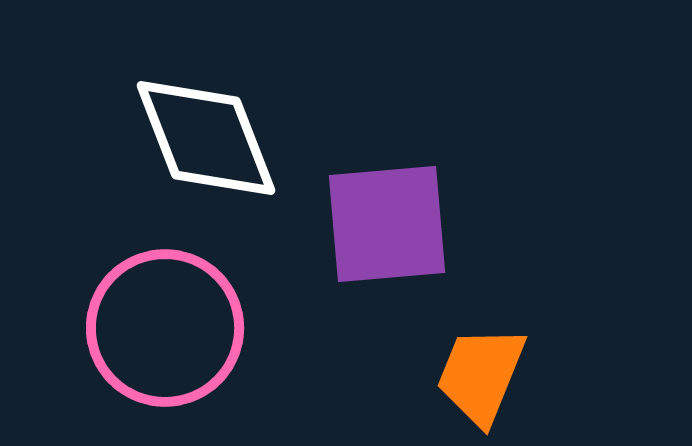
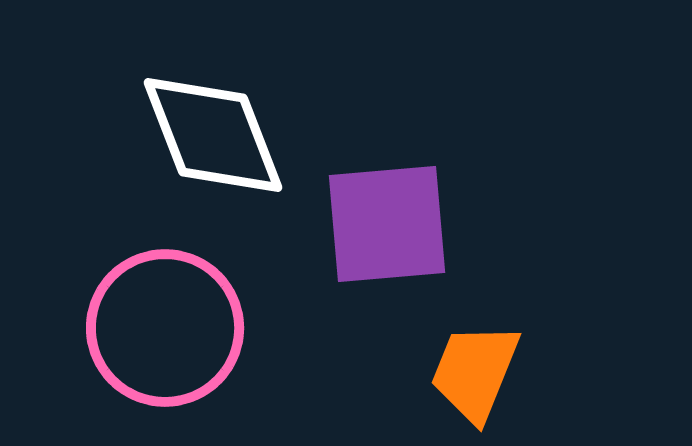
white diamond: moved 7 px right, 3 px up
orange trapezoid: moved 6 px left, 3 px up
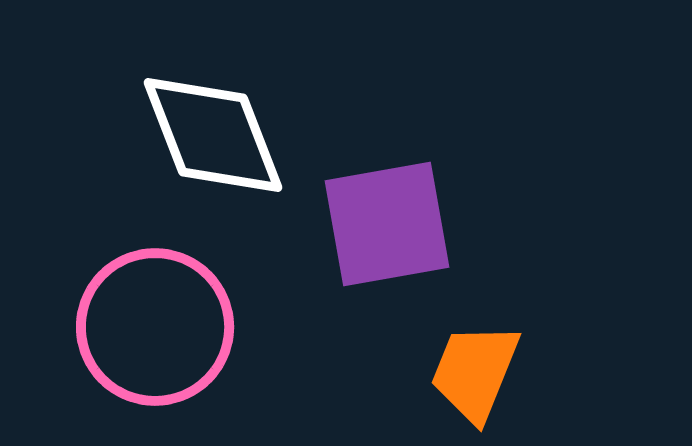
purple square: rotated 5 degrees counterclockwise
pink circle: moved 10 px left, 1 px up
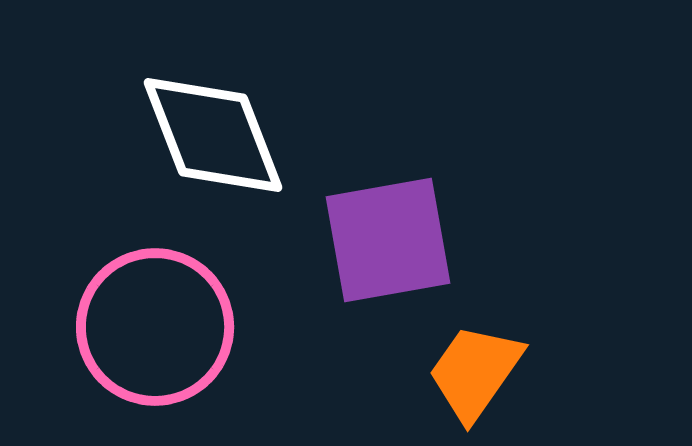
purple square: moved 1 px right, 16 px down
orange trapezoid: rotated 13 degrees clockwise
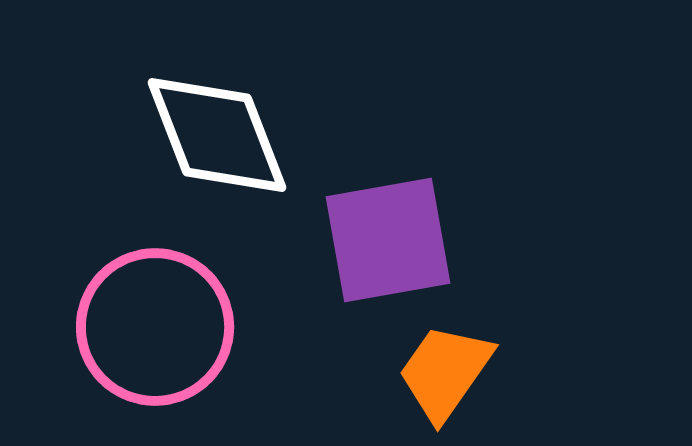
white diamond: moved 4 px right
orange trapezoid: moved 30 px left
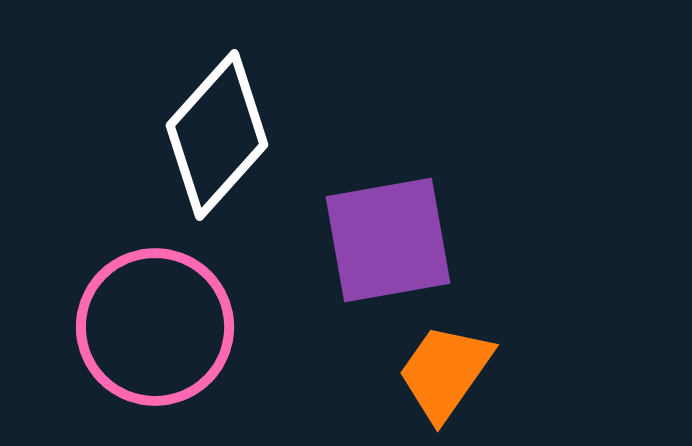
white diamond: rotated 63 degrees clockwise
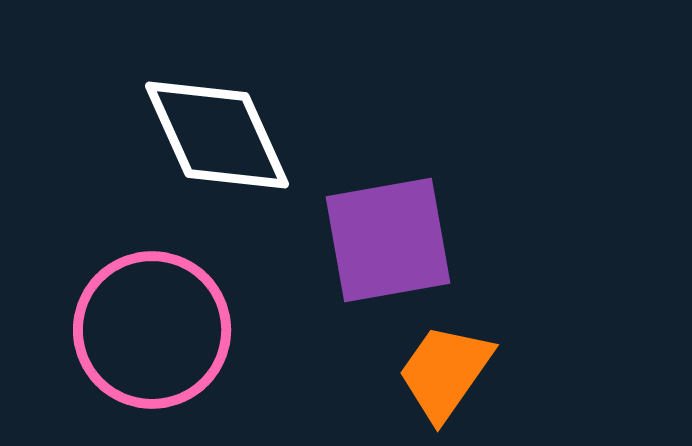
white diamond: rotated 66 degrees counterclockwise
pink circle: moved 3 px left, 3 px down
